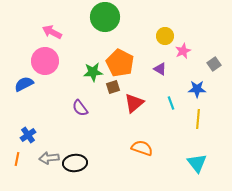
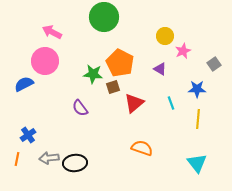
green circle: moved 1 px left
green star: moved 2 px down; rotated 12 degrees clockwise
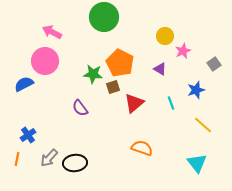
blue star: moved 1 px left, 1 px down; rotated 18 degrees counterclockwise
yellow line: moved 5 px right, 6 px down; rotated 54 degrees counterclockwise
gray arrow: rotated 42 degrees counterclockwise
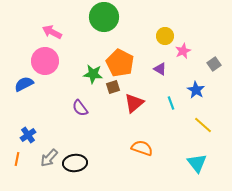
blue star: rotated 24 degrees counterclockwise
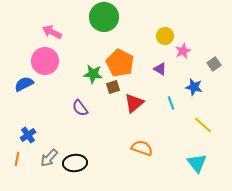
blue star: moved 2 px left, 3 px up; rotated 18 degrees counterclockwise
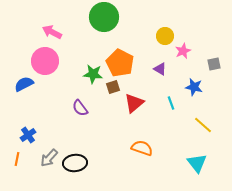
gray square: rotated 24 degrees clockwise
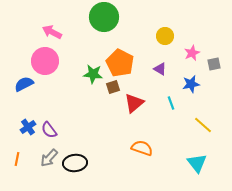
pink star: moved 9 px right, 2 px down
blue star: moved 3 px left, 3 px up; rotated 24 degrees counterclockwise
purple semicircle: moved 31 px left, 22 px down
blue cross: moved 8 px up
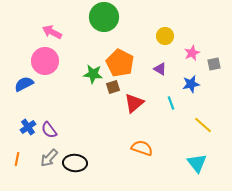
black ellipse: rotated 10 degrees clockwise
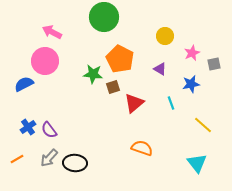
orange pentagon: moved 4 px up
orange line: rotated 48 degrees clockwise
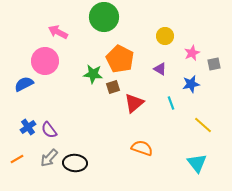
pink arrow: moved 6 px right
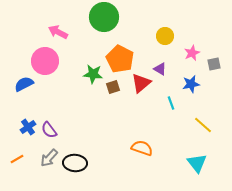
red triangle: moved 7 px right, 20 px up
